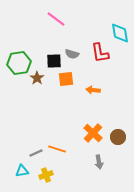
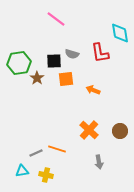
orange arrow: rotated 16 degrees clockwise
orange cross: moved 4 px left, 3 px up
brown circle: moved 2 px right, 6 px up
yellow cross: rotated 32 degrees clockwise
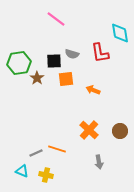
cyan triangle: rotated 32 degrees clockwise
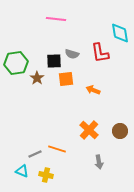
pink line: rotated 30 degrees counterclockwise
green hexagon: moved 3 px left
gray line: moved 1 px left, 1 px down
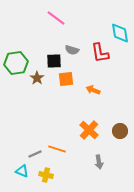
pink line: moved 1 px up; rotated 30 degrees clockwise
gray semicircle: moved 4 px up
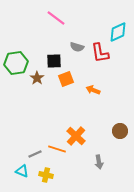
cyan diamond: moved 2 px left, 1 px up; rotated 75 degrees clockwise
gray semicircle: moved 5 px right, 3 px up
orange square: rotated 14 degrees counterclockwise
orange cross: moved 13 px left, 6 px down
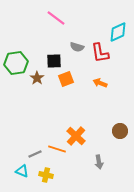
orange arrow: moved 7 px right, 7 px up
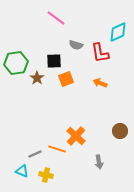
gray semicircle: moved 1 px left, 2 px up
